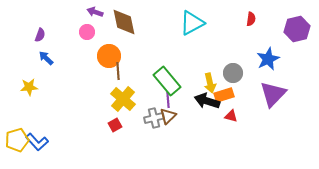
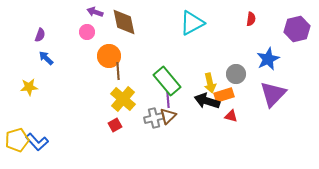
gray circle: moved 3 px right, 1 px down
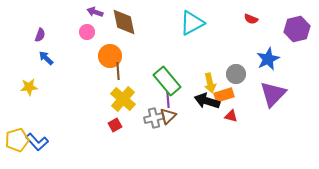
red semicircle: rotated 104 degrees clockwise
orange circle: moved 1 px right
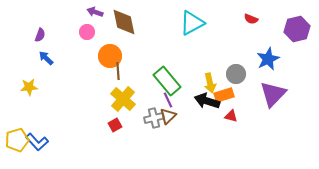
purple line: rotated 21 degrees counterclockwise
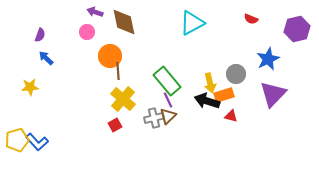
yellow star: moved 1 px right
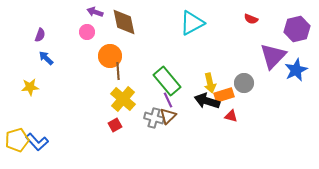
blue star: moved 28 px right, 11 px down
gray circle: moved 8 px right, 9 px down
purple triangle: moved 38 px up
gray cross: rotated 30 degrees clockwise
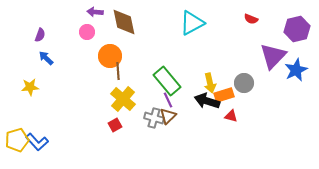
purple arrow: rotated 14 degrees counterclockwise
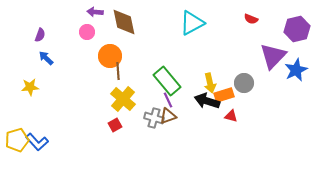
brown triangle: rotated 24 degrees clockwise
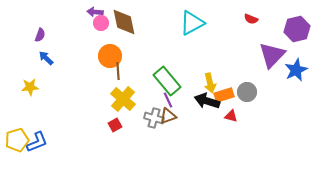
pink circle: moved 14 px right, 9 px up
purple triangle: moved 1 px left, 1 px up
gray circle: moved 3 px right, 9 px down
blue L-shape: rotated 70 degrees counterclockwise
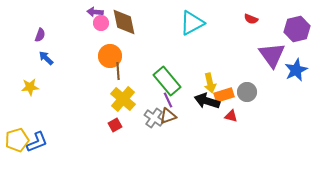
purple triangle: rotated 20 degrees counterclockwise
gray cross: rotated 18 degrees clockwise
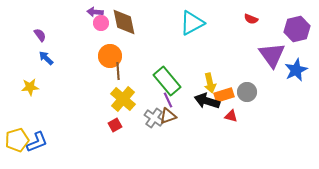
purple semicircle: rotated 56 degrees counterclockwise
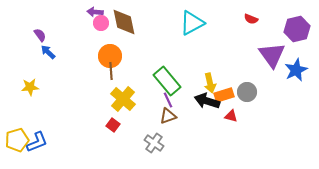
blue arrow: moved 2 px right, 6 px up
brown line: moved 7 px left
gray cross: moved 25 px down
red square: moved 2 px left; rotated 24 degrees counterclockwise
